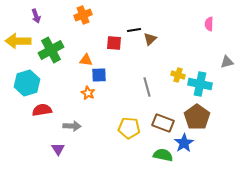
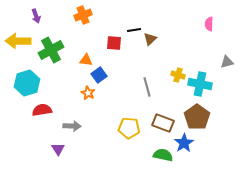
blue square: rotated 35 degrees counterclockwise
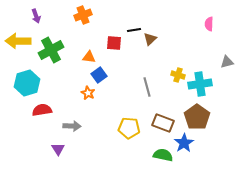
orange triangle: moved 3 px right, 3 px up
cyan cross: rotated 20 degrees counterclockwise
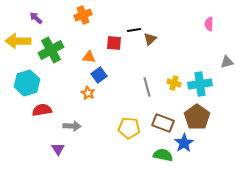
purple arrow: moved 2 px down; rotated 152 degrees clockwise
yellow cross: moved 4 px left, 8 px down
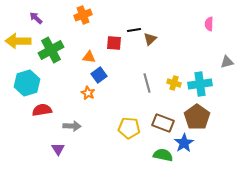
gray line: moved 4 px up
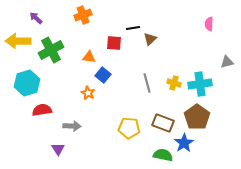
black line: moved 1 px left, 2 px up
blue square: moved 4 px right; rotated 14 degrees counterclockwise
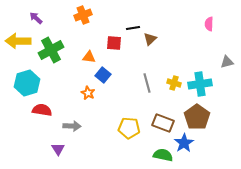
red semicircle: rotated 18 degrees clockwise
